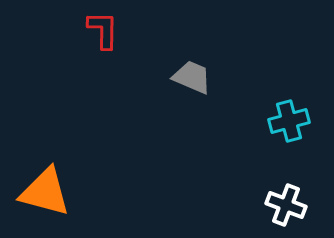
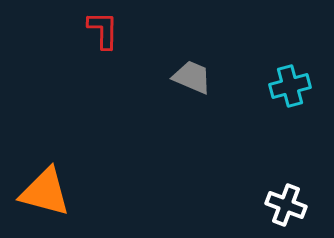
cyan cross: moved 1 px right, 35 px up
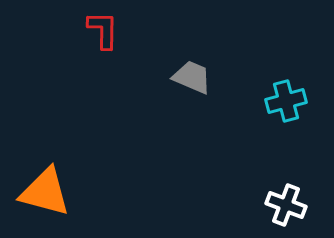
cyan cross: moved 4 px left, 15 px down
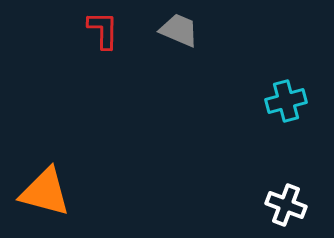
gray trapezoid: moved 13 px left, 47 px up
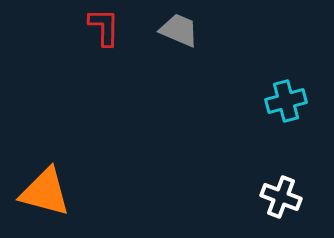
red L-shape: moved 1 px right, 3 px up
white cross: moved 5 px left, 8 px up
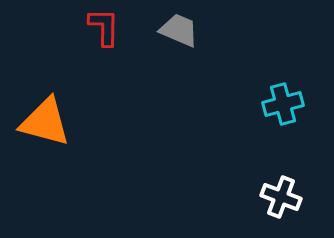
cyan cross: moved 3 px left, 3 px down
orange triangle: moved 70 px up
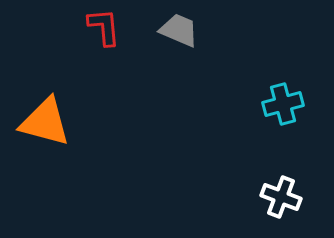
red L-shape: rotated 6 degrees counterclockwise
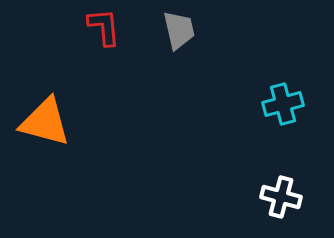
gray trapezoid: rotated 54 degrees clockwise
white cross: rotated 6 degrees counterclockwise
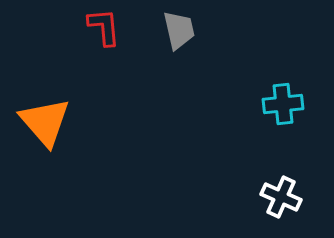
cyan cross: rotated 9 degrees clockwise
orange triangle: rotated 34 degrees clockwise
white cross: rotated 9 degrees clockwise
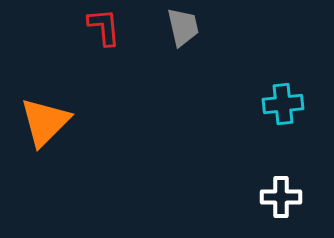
gray trapezoid: moved 4 px right, 3 px up
orange triangle: rotated 26 degrees clockwise
white cross: rotated 24 degrees counterclockwise
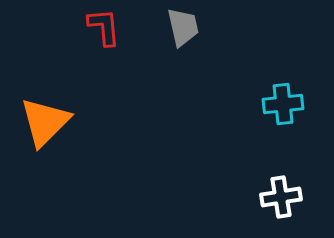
white cross: rotated 9 degrees counterclockwise
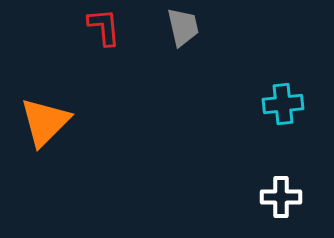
white cross: rotated 9 degrees clockwise
